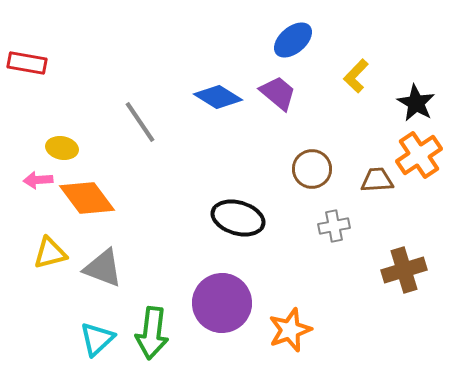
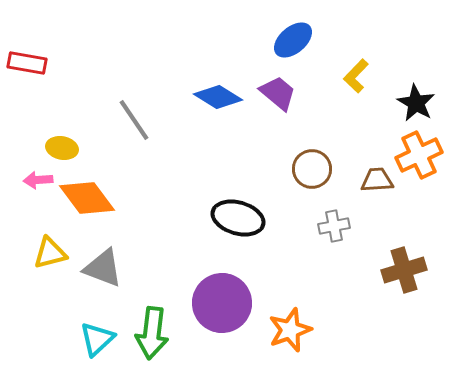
gray line: moved 6 px left, 2 px up
orange cross: rotated 9 degrees clockwise
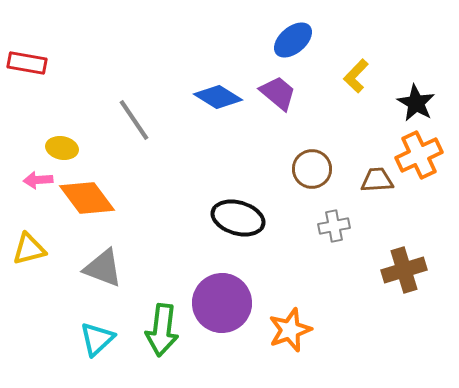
yellow triangle: moved 21 px left, 4 px up
green arrow: moved 10 px right, 3 px up
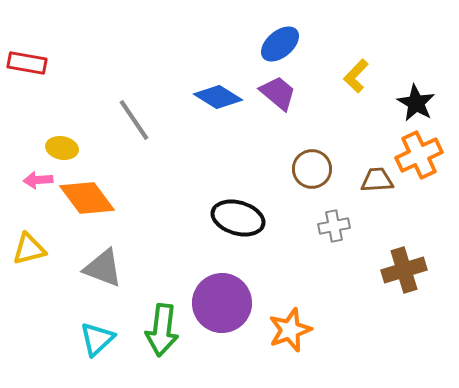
blue ellipse: moved 13 px left, 4 px down
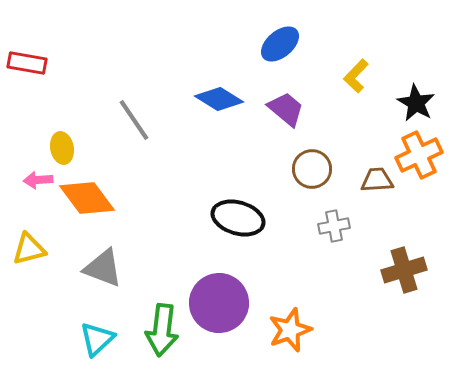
purple trapezoid: moved 8 px right, 16 px down
blue diamond: moved 1 px right, 2 px down
yellow ellipse: rotated 68 degrees clockwise
purple circle: moved 3 px left
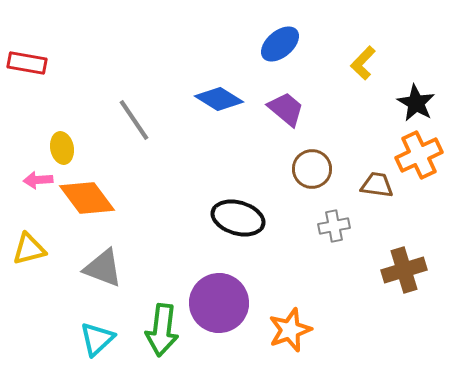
yellow L-shape: moved 7 px right, 13 px up
brown trapezoid: moved 5 px down; rotated 12 degrees clockwise
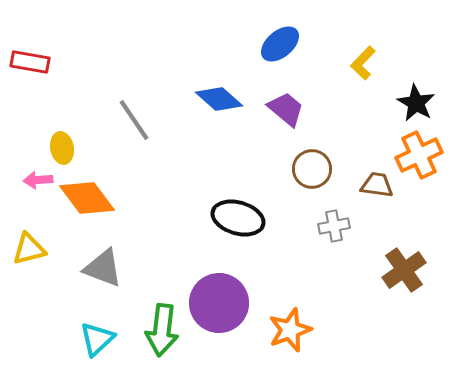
red rectangle: moved 3 px right, 1 px up
blue diamond: rotated 9 degrees clockwise
brown cross: rotated 18 degrees counterclockwise
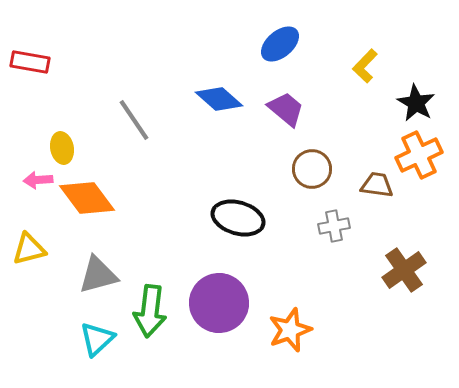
yellow L-shape: moved 2 px right, 3 px down
gray triangle: moved 5 px left, 7 px down; rotated 36 degrees counterclockwise
green arrow: moved 12 px left, 19 px up
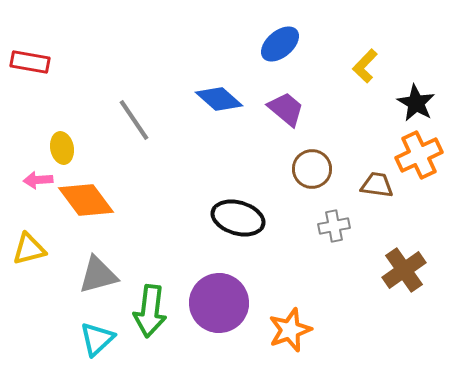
orange diamond: moved 1 px left, 2 px down
